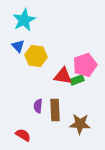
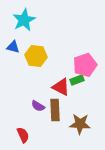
blue triangle: moved 5 px left, 1 px down; rotated 32 degrees counterclockwise
red triangle: moved 2 px left, 11 px down; rotated 18 degrees clockwise
purple semicircle: rotated 64 degrees counterclockwise
red semicircle: rotated 35 degrees clockwise
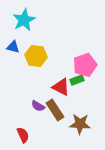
brown rectangle: rotated 30 degrees counterclockwise
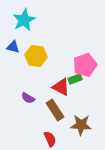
green rectangle: moved 2 px left, 1 px up
purple semicircle: moved 10 px left, 8 px up
brown star: moved 1 px right, 1 px down
red semicircle: moved 27 px right, 4 px down
